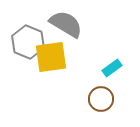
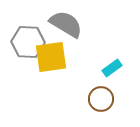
gray hexagon: rotated 20 degrees counterclockwise
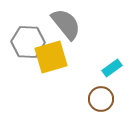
gray semicircle: rotated 20 degrees clockwise
yellow square: rotated 8 degrees counterclockwise
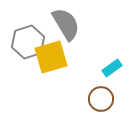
gray semicircle: rotated 8 degrees clockwise
gray hexagon: rotated 20 degrees counterclockwise
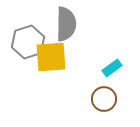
gray semicircle: rotated 32 degrees clockwise
yellow square: rotated 12 degrees clockwise
brown circle: moved 3 px right
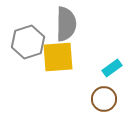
yellow square: moved 7 px right
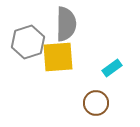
brown circle: moved 8 px left, 4 px down
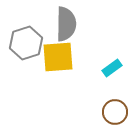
gray hexagon: moved 2 px left, 1 px down
brown circle: moved 19 px right, 9 px down
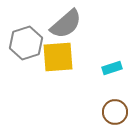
gray semicircle: rotated 48 degrees clockwise
cyan rectangle: rotated 18 degrees clockwise
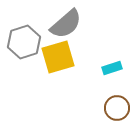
gray hexagon: moved 2 px left, 1 px up
yellow square: rotated 12 degrees counterclockwise
brown circle: moved 2 px right, 4 px up
